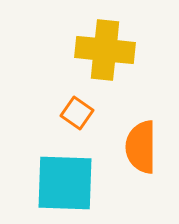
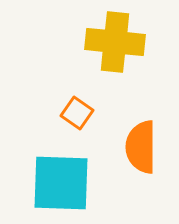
yellow cross: moved 10 px right, 8 px up
cyan square: moved 4 px left
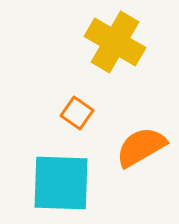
yellow cross: rotated 24 degrees clockwise
orange semicircle: rotated 60 degrees clockwise
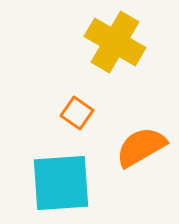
cyan square: rotated 6 degrees counterclockwise
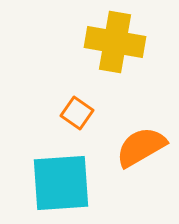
yellow cross: rotated 20 degrees counterclockwise
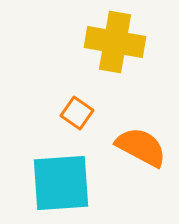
orange semicircle: rotated 58 degrees clockwise
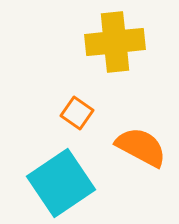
yellow cross: rotated 16 degrees counterclockwise
cyan square: rotated 30 degrees counterclockwise
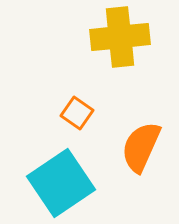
yellow cross: moved 5 px right, 5 px up
orange semicircle: rotated 94 degrees counterclockwise
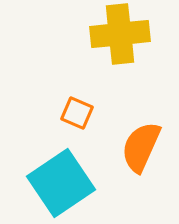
yellow cross: moved 3 px up
orange square: rotated 12 degrees counterclockwise
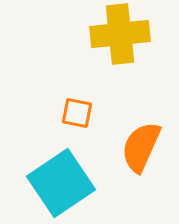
orange square: rotated 12 degrees counterclockwise
